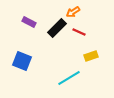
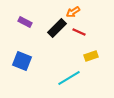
purple rectangle: moved 4 px left
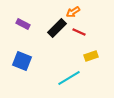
purple rectangle: moved 2 px left, 2 px down
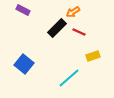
purple rectangle: moved 14 px up
yellow rectangle: moved 2 px right
blue square: moved 2 px right, 3 px down; rotated 18 degrees clockwise
cyan line: rotated 10 degrees counterclockwise
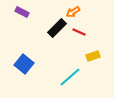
purple rectangle: moved 1 px left, 2 px down
cyan line: moved 1 px right, 1 px up
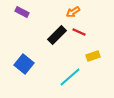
black rectangle: moved 7 px down
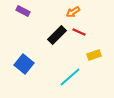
purple rectangle: moved 1 px right, 1 px up
yellow rectangle: moved 1 px right, 1 px up
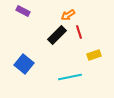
orange arrow: moved 5 px left, 3 px down
red line: rotated 48 degrees clockwise
cyan line: rotated 30 degrees clockwise
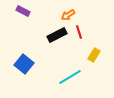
black rectangle: rotated 18 degrees clockwise
yellow rectangle: rotated 40 degrees counterclockwise
cyan line: rotated 20 degrees counterclockwise
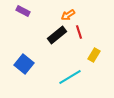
black rectangle: rotated 12 degrees counterclockwise
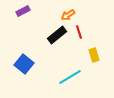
purple rectangle: rotated 56 degrees counterclockwise
yellow rectangle: rotated 48 degrees counterclockwise
